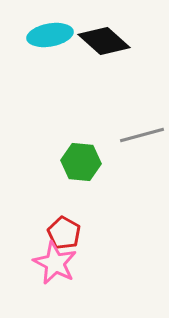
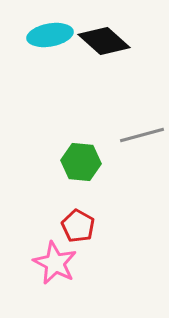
red pentagon: moved 14 px right, 7 px up
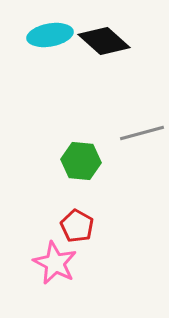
gray line: moved 2 px up
green hexagon: moved 1 px up
red pentagon: moved 1 px left
